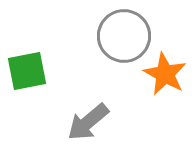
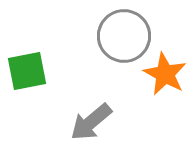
gray arrow: moved 3 px right
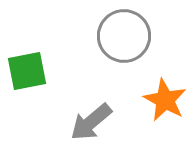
orange star: moved 26 px down
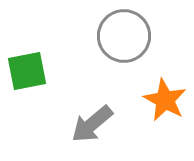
gray arrow: moved 1 px right, 2 px down
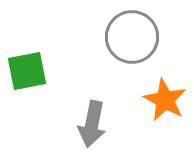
gray circle: moved 8 px right, 1 px down
gray arrow: rotated 39 degrees counterclockwise
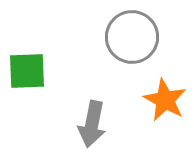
green square: rotated 9 degrees clockwise
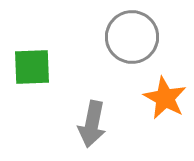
green square: moved 5 px right, 4 px up
orange star: moved 2 px up
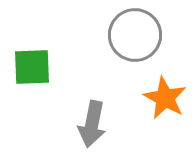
gray circle: moved 3 px right, 2 px up
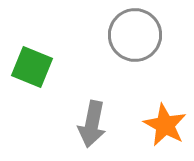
green square: rotated 24 degrees clockwise
orange star: moved 27 px down
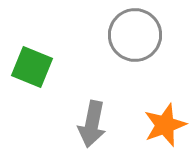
orange star: rotated 24 degrees clockwise
